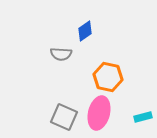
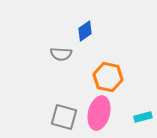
gray square: rotated 8 degrees counterclockwise
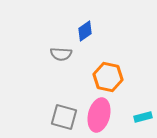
pink ellipse: moved 2 px down
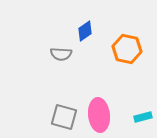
orange hexagon: moved 19 px right, 28 px up
pink ellipse: rotated 20 degrees counterclockwise
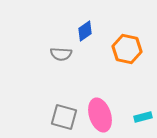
pink ellipse: moved 1 px right; rotated 12 degrees counterclockwise
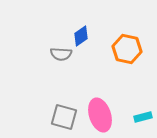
blue diamond: moved 4 px left, 5 px down
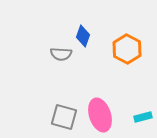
blue diamond: moved 2 px right; rotated 35 degrees counterclockwise
orange hexagon: rotated 16 degrees clockwise
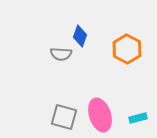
blue diamond: moved 3 px left
cyan rectangle: moved 5 px left, 1 px down
